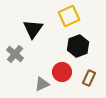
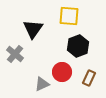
yellow square: rotated 30 degrees clockwise
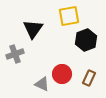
yellow square: rotated 15 degrees counterclockwise
black hexagon: moved 8 px right, 6 px up
gray cross: rotated 30 degrees clockwise
red circle: moved 2 px down
gray triangle: rotated 49 degrees clockwise
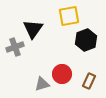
gray cross: moved 7 px up
brown rectangle: moved 3 px down
gray triangle: rotated 42 degrees counterclockwise
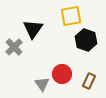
yellow square: moved 2 px right
black hexagon: rotated 20 degrees counterclockwise
gray cross: moved 1 px left; rotated 24 degrees counterclockwise
gray triangle: rotated 49 degrees counterclockwise
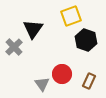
yellow square: rotated 10 degrees counterclockwise
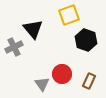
yellow square: moved 2 px left, 1 px up
black triangle: rotated 15 degrees counterclockwise
gray cross: rotated 18 degrees clockwise
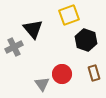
brown rectangle: moved 5 px right, 8 px up; rotated 42 degrees counterclockwise
